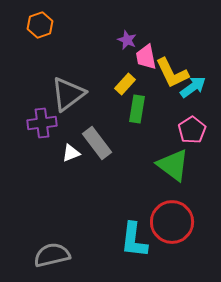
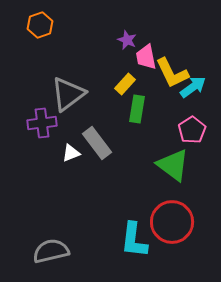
gray semicircle: moved 1 px left, 4 px up
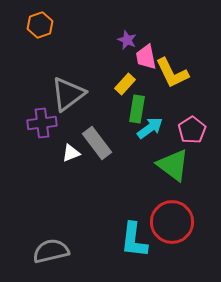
cyan arrow: moved 43 px left, 41 px down
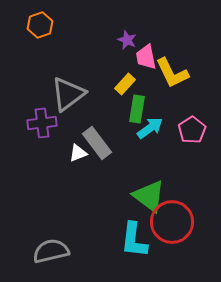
white triangle: moved 7 px right
green triangle: moved 24 px left, 31 px down
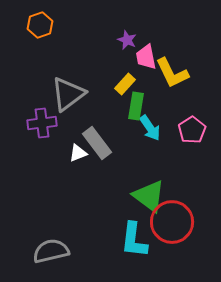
green rectangle: moved 1 px left, 3 px up
cyan arrow: rotated 92 degrees clockwise
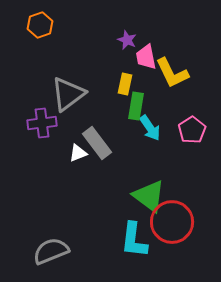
yellow rectangle: rotated 30 degrees counterclockwise
gray semicircle: rotated 9 degrees counterclockwise
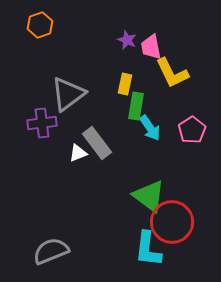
pink trapezoid: moved 5 px right, 10 px up
cyan L-shape: moved 14 px right, 9 px down
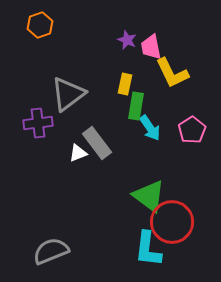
purple cross: moved 4 px left
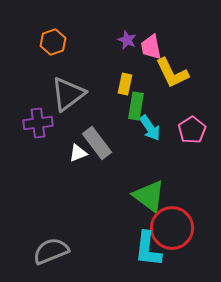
orange hexagon: moved 13 px right, 17 px down
red circle: moved 6 px down
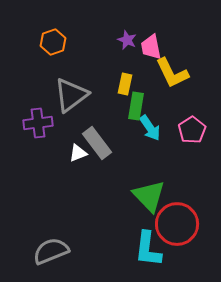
gray triangle: moved 3 px right, 1 px down
green triangle: rotated 9 degrees clockwise
red circle: moved 5 px right, 4 px up
